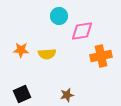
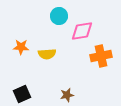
orange star: moved 3 px up
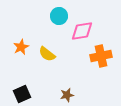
orange star: rotated 28 degrees counterclockwise
yellow semicircle: rotated 42 degrees clockwise
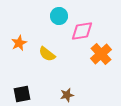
orange star: moved 2 px left, 4 px up
orange cross: moved 2 px up; rotated 30 degrees counterclockwise
black square: rotated 12 degrees clockwise
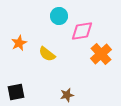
black square: moved 6 px left, 2 px up
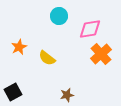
pink diamond: moved 8 px right, 2 px up
orange star: moved 4 px down
yellow semicircle: moved 4 px down
black square: moved 3 px left; rotated 18 degrees counterclockwise
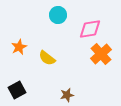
cyan circle: moved 1 px left, 1 px up
black square: moved 4 px right, 2 px up
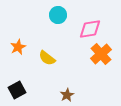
orange star: moved 1 px left
brown star: rotated 16 degrees counterclockwise
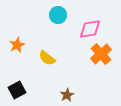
orange star: moved 1 px left, 2 px up
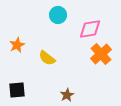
black square: rotated 24 degrees clockwise
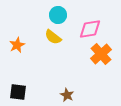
yellow semicircle: moved 6 px right, 21 px up
black square: moved 1 px right, 2 px down; rotated 12 degrees clockwise
brown star: rotated 16 degrees counterclockwise
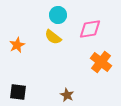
orange cross: moved 8 px down; rotated 10 degrees counterclockwise
